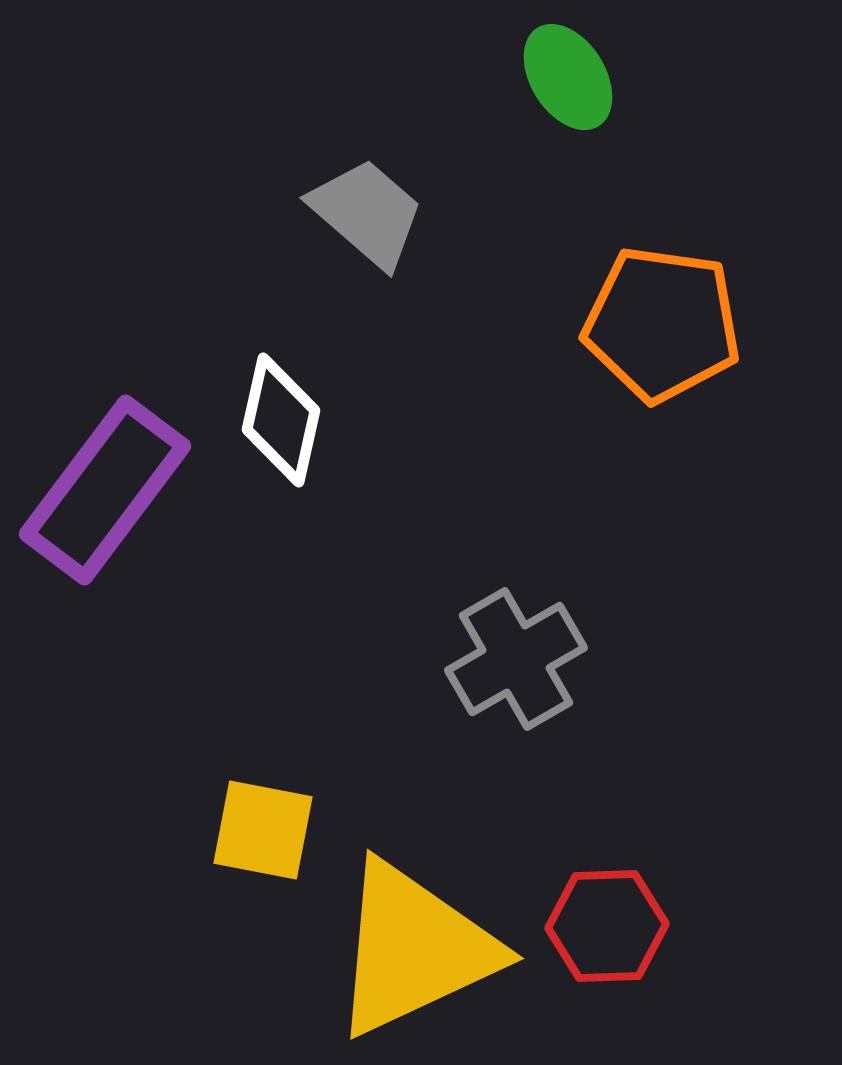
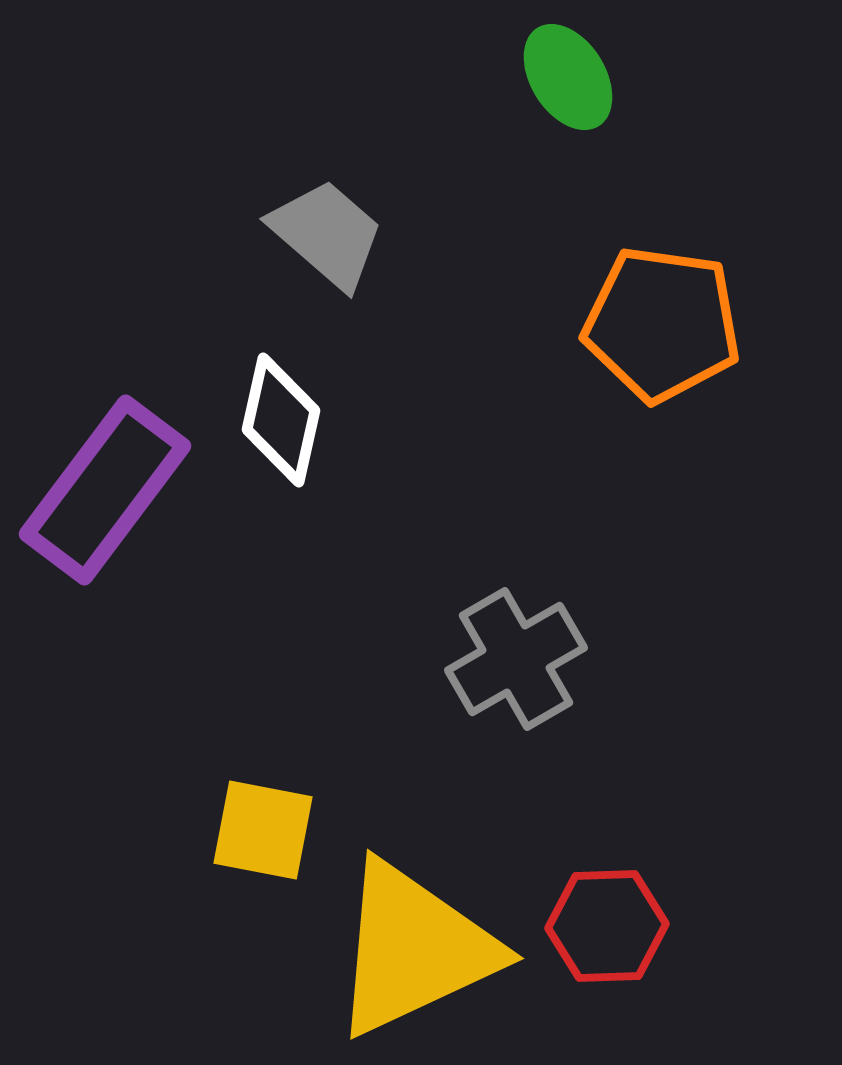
gray trapezoid: moved 40 px left, 21 px down
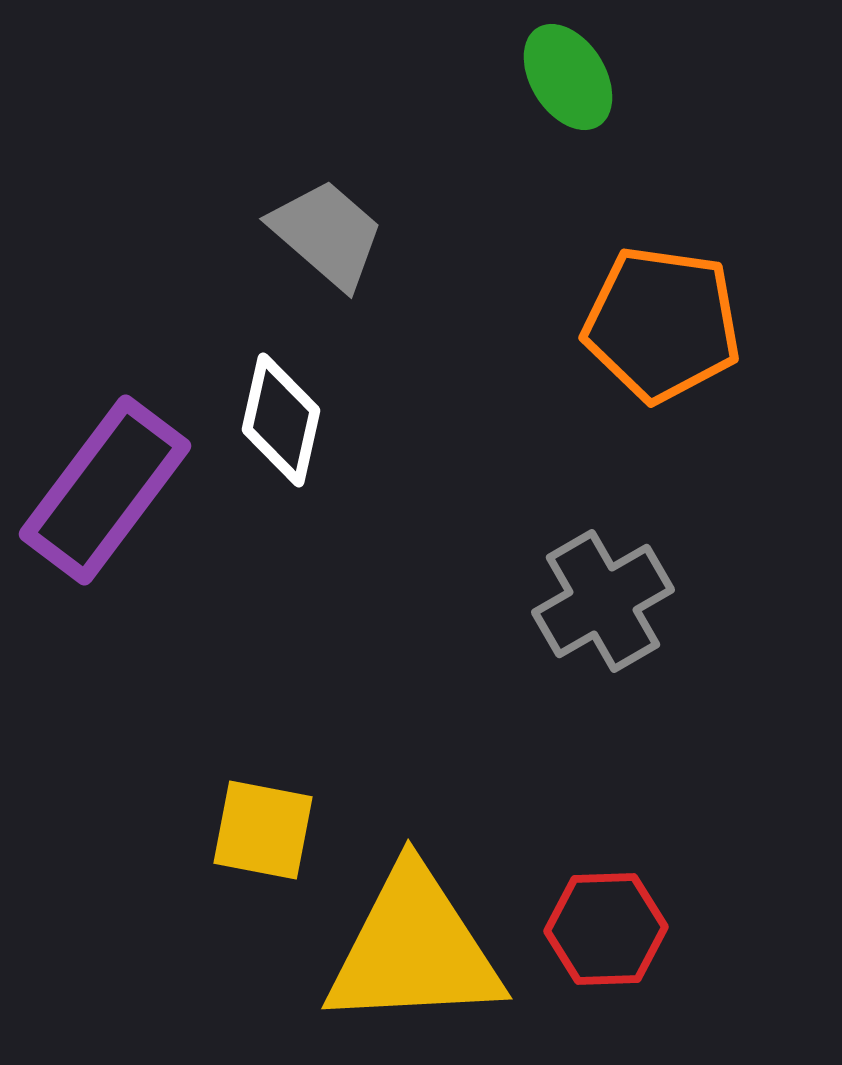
gray cross: moved 87 px right, 58 px up
red hexagon: moved 1 px left, 3 px down
yellow triangle: rotated 22 degrees clockwise
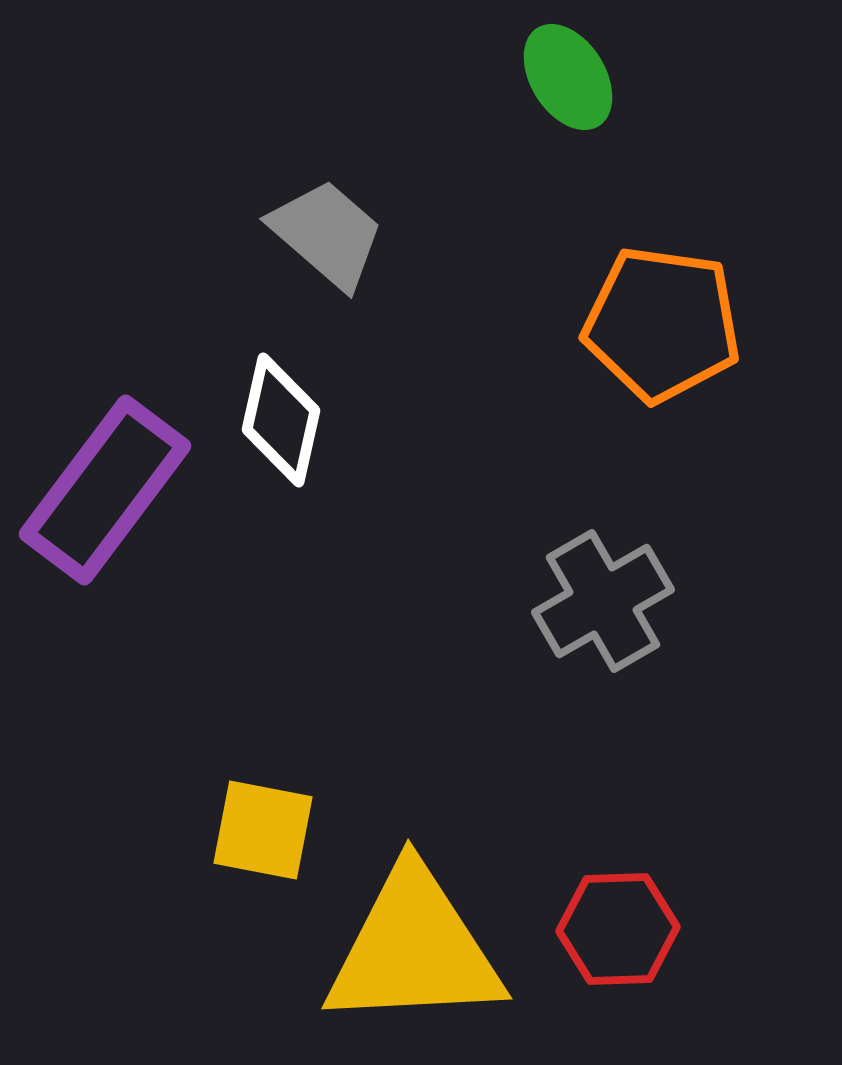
red hexagon: moved 12 px right
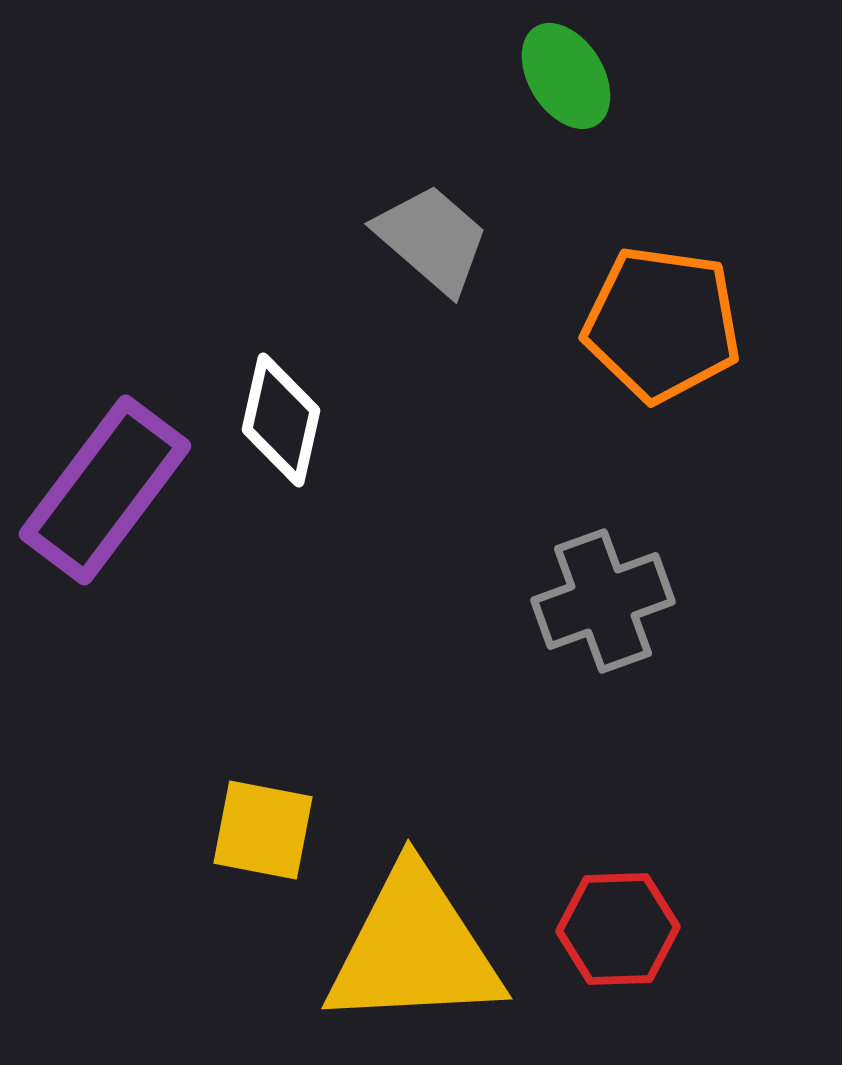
green ellipse: moved 2 px left, 1 px up
gray trapezoid: moved 105 px right, 5 px down
gray cross: rotated 10 degrees clockwise
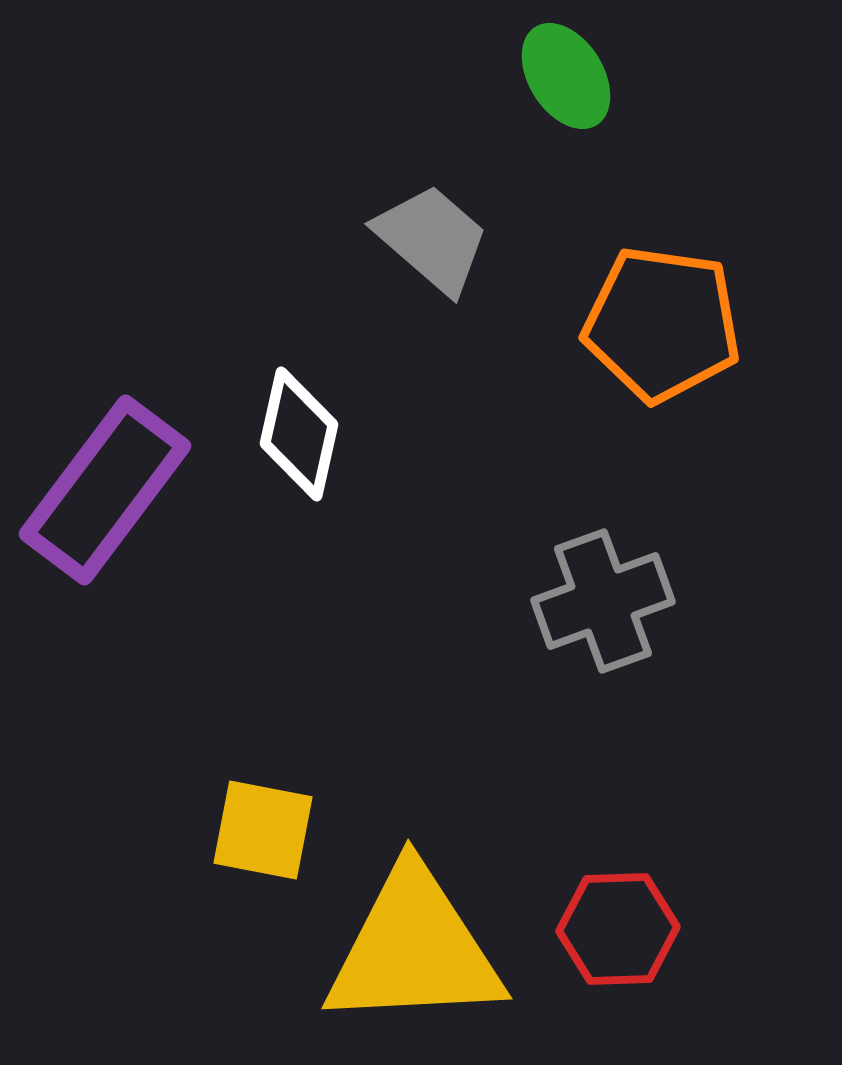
white diamond: moved 18 px right, 14 px down
